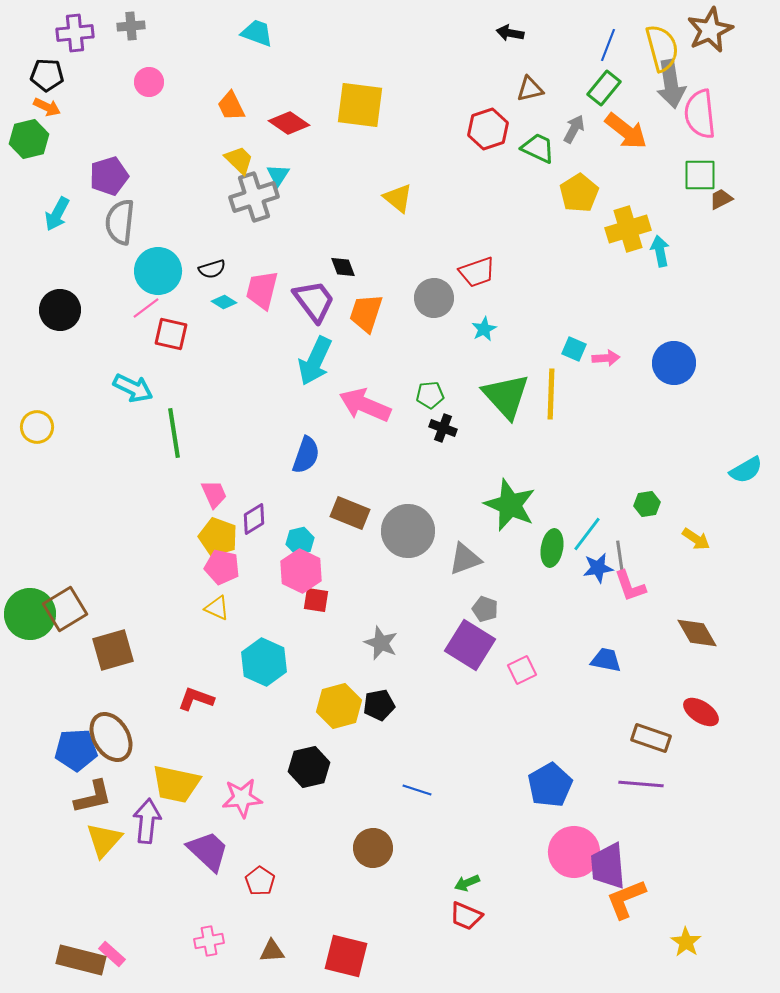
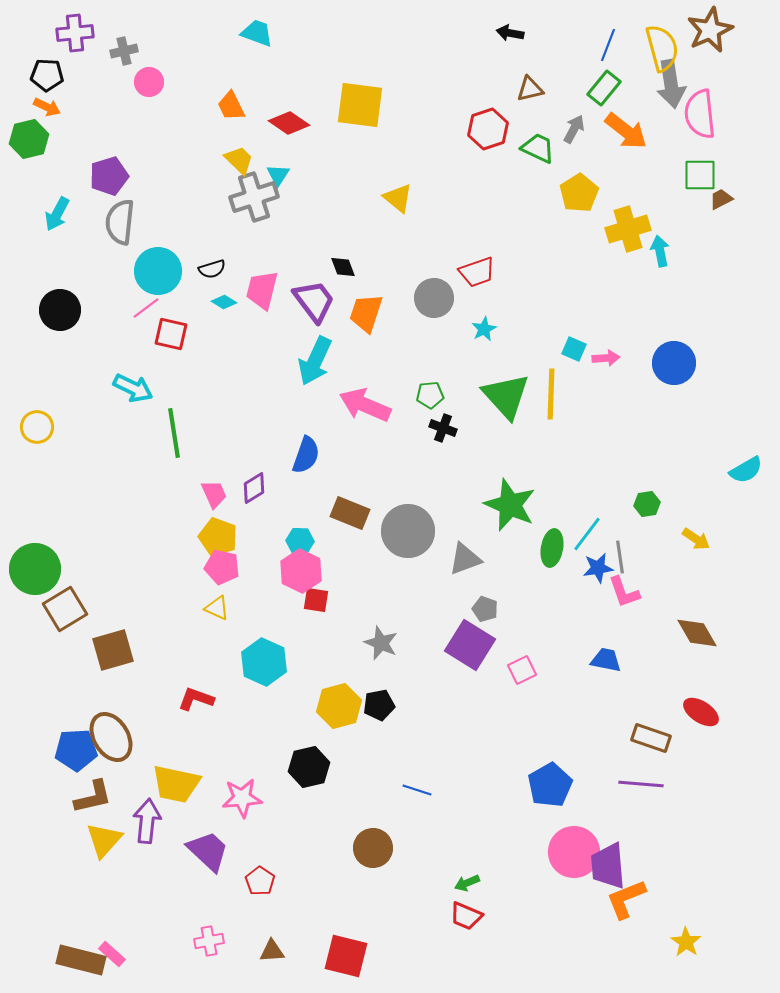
gray cross at (131, 26): moved 7 px left, 25 px down; rotated 8 degrees counterclockwise
purple diamond at (254, 519): moved 31 px up
cyan hexagon at (300, 541): rotated 16 degrees clockwise
pink L-shape at (630, 586): moved 6 px left, 6 px down
green circle at (30, 614): moved 5 px right, 45 px up
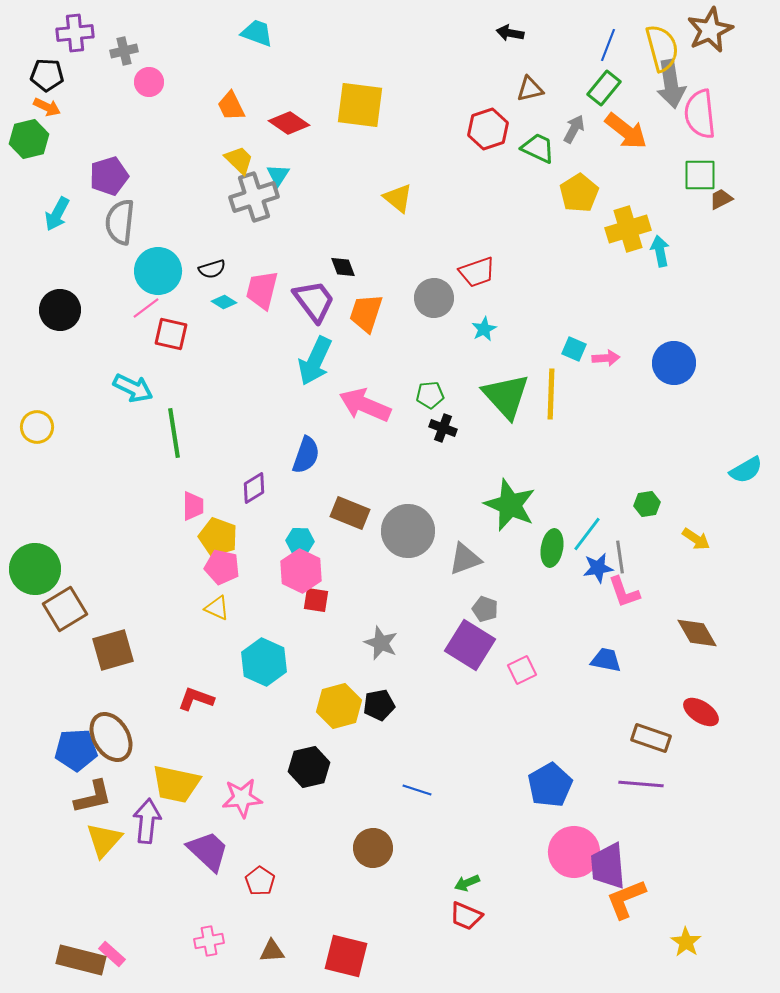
pink trapezoid at (214, 494): moved 21 px left, 12 px down; rotated 24 degrees clockwise
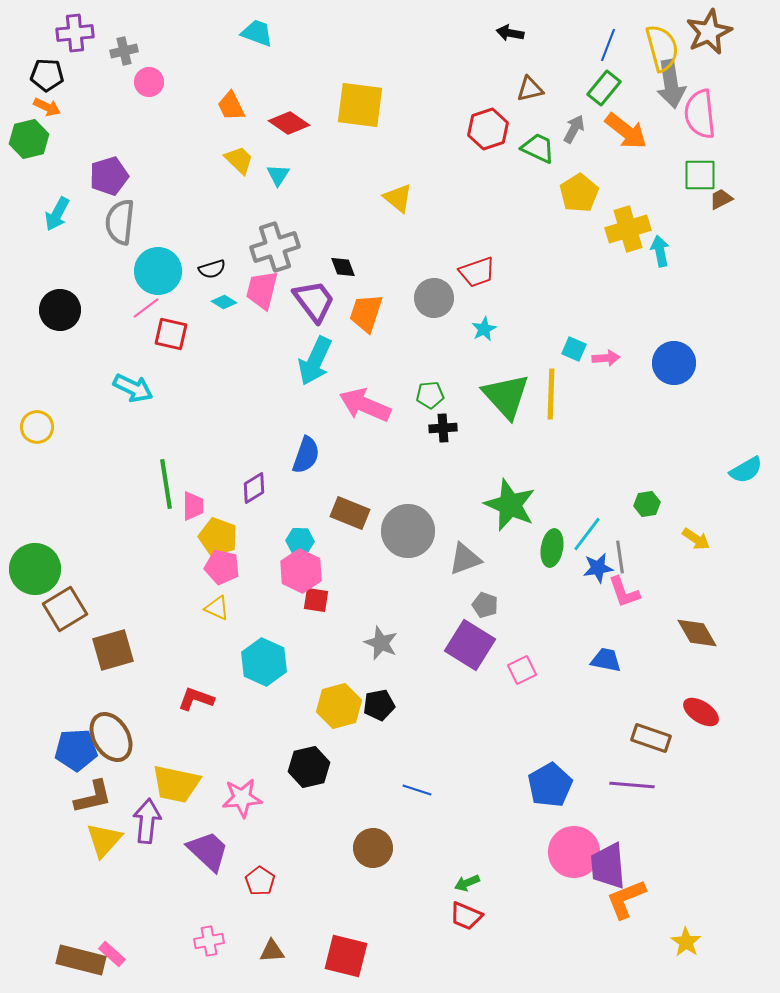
brown star at (710, 30): moved 1 px left, 2 px down
gray cross at (254, 197): moved 21 px right, 50 px down
black cross at (443, 428): rotated 24 degrees counterclockwise
green line at (174, 433): moved 8 px left, 51 px down
gray pentagon at (485, 609): moved 4 px up
purple line at (641, 784): moved 9 px left, 1 px down
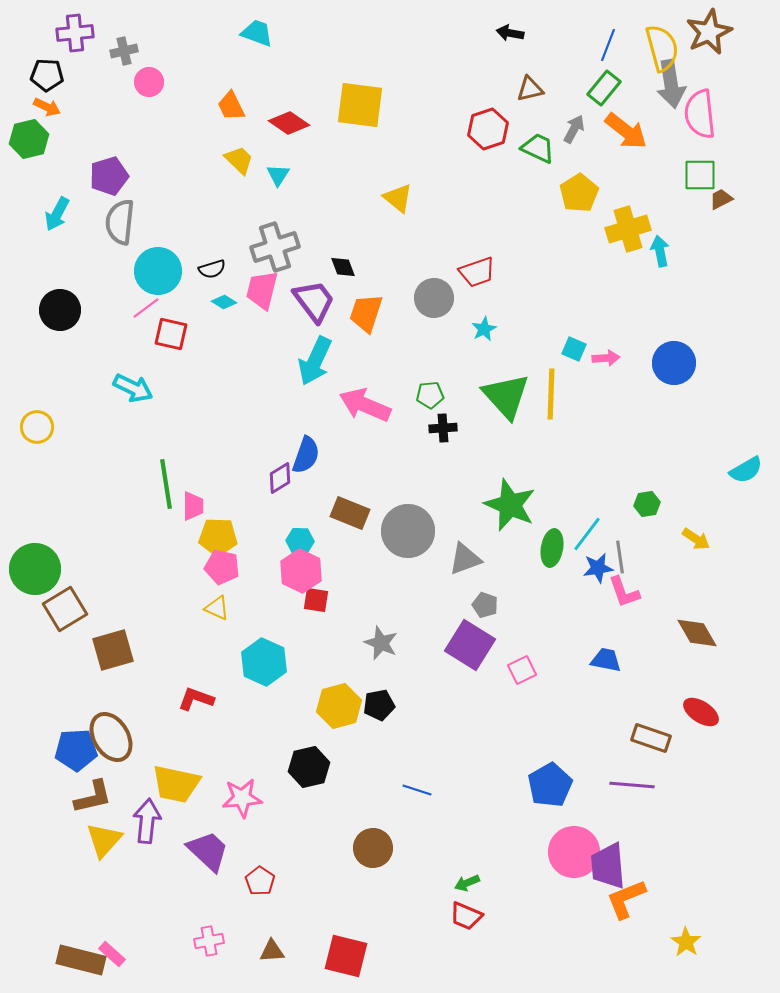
purple diamond at (254, 488): moved 26 px right, 10 px up
yellow pentagon at (218, 537): rotated 18 degrees counterclockwise
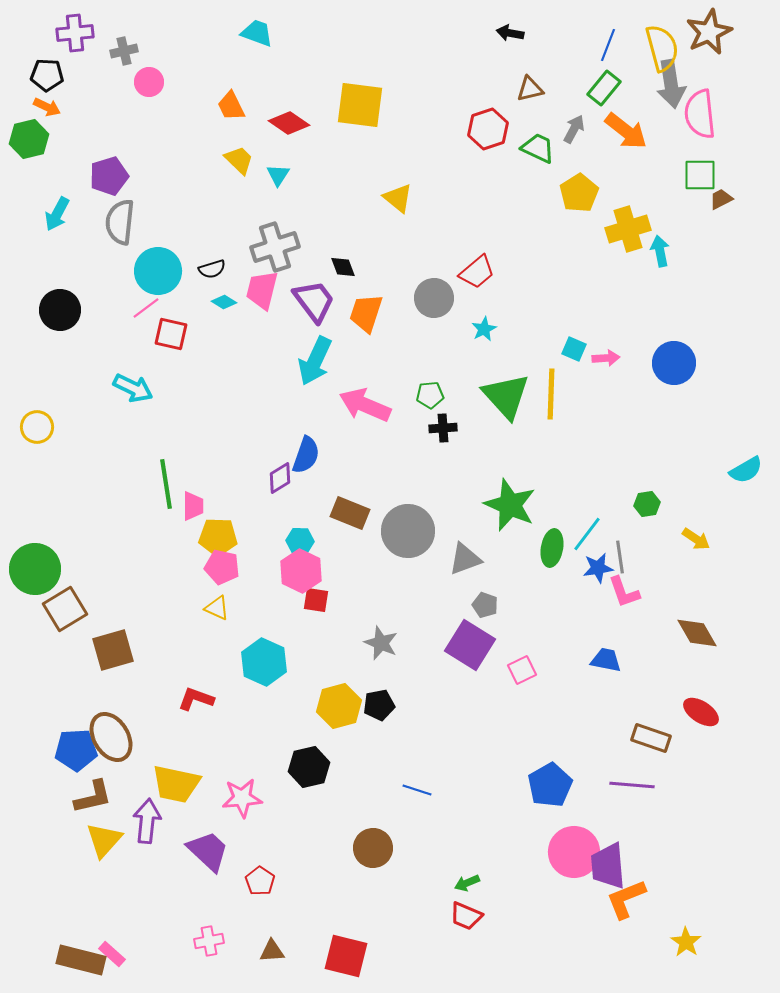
red trapezoid at (477, 272): rotated 21 degrees counterclockwise
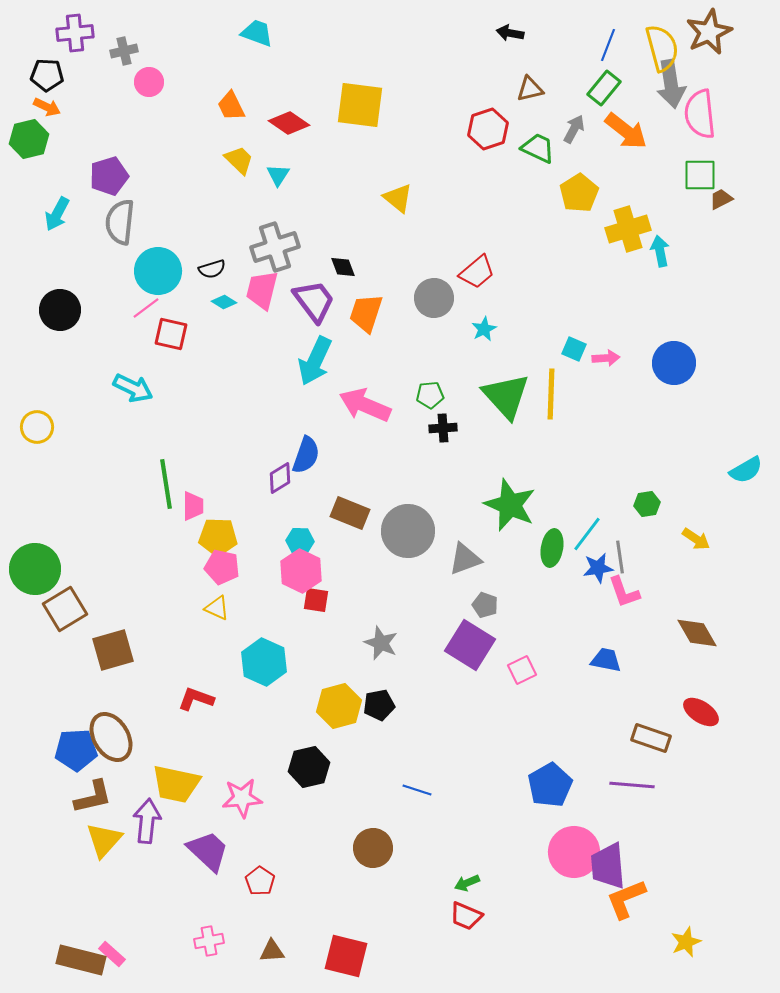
yellow star at (686, 942): rotated 16 degrees clockwise
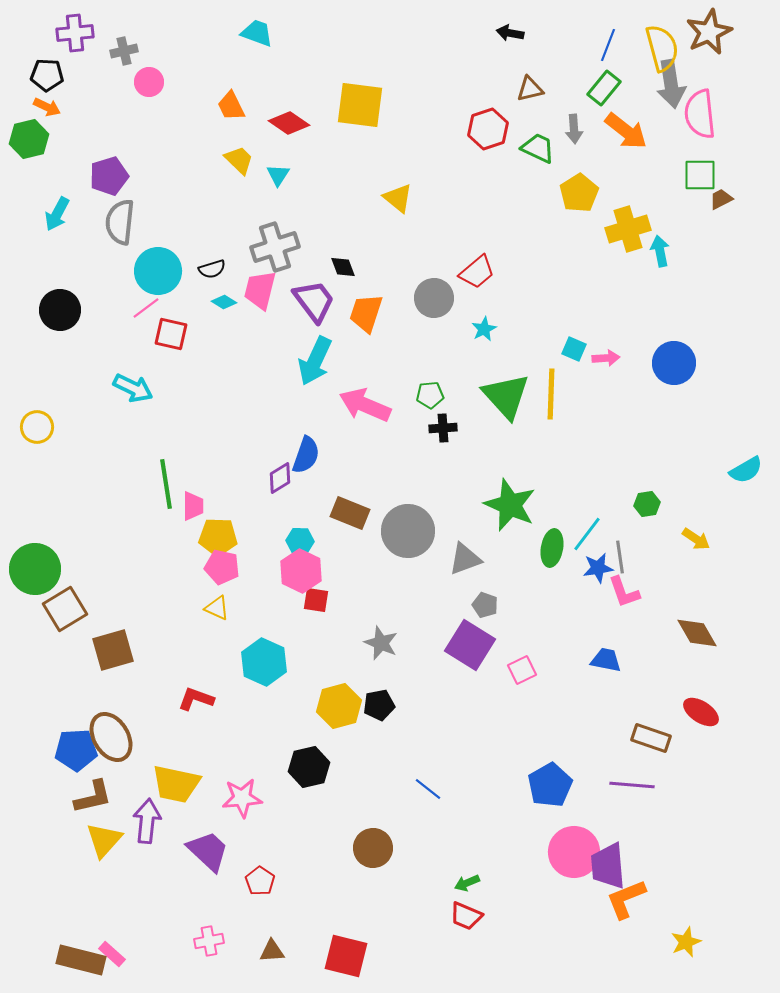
gray arrow at (574, 129): rotated 148 degrees clockwise
pink trapezoid at (262, 290): moved 2 px left
blue line at (417, 790): moved 11 px right, 1 px up; rotated 20 degrees clockwise
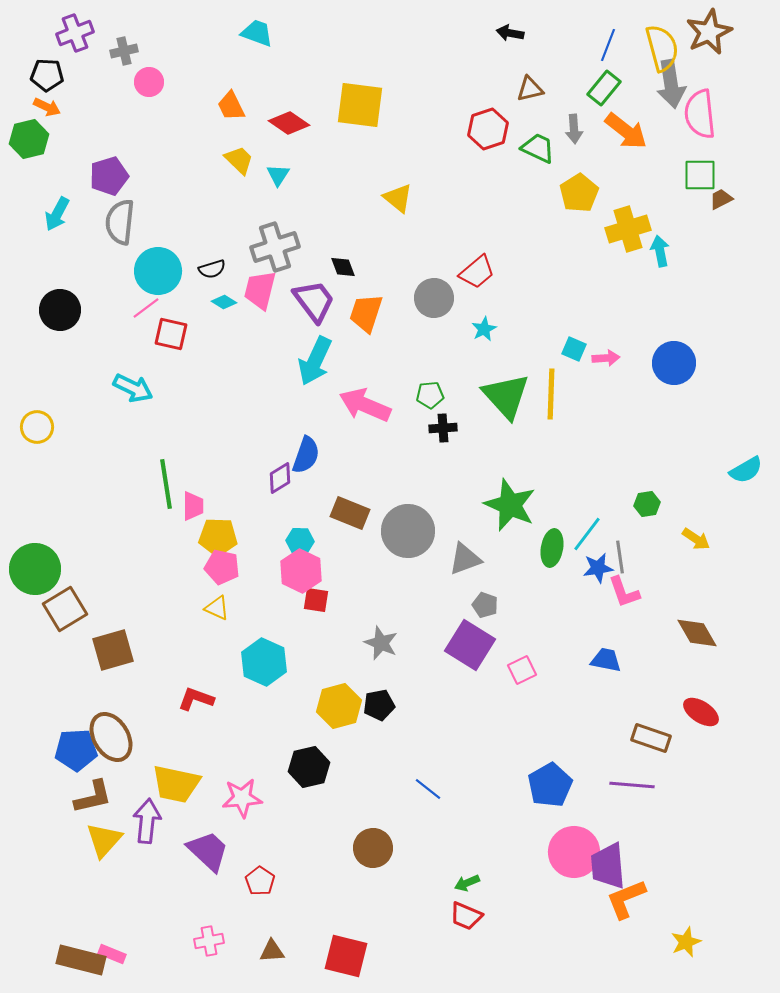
purple cross at (75, 33): rotated 15 degrees counterclockwise
pink rectangle at (112, 954): rotated 20 degrees counterclockwise
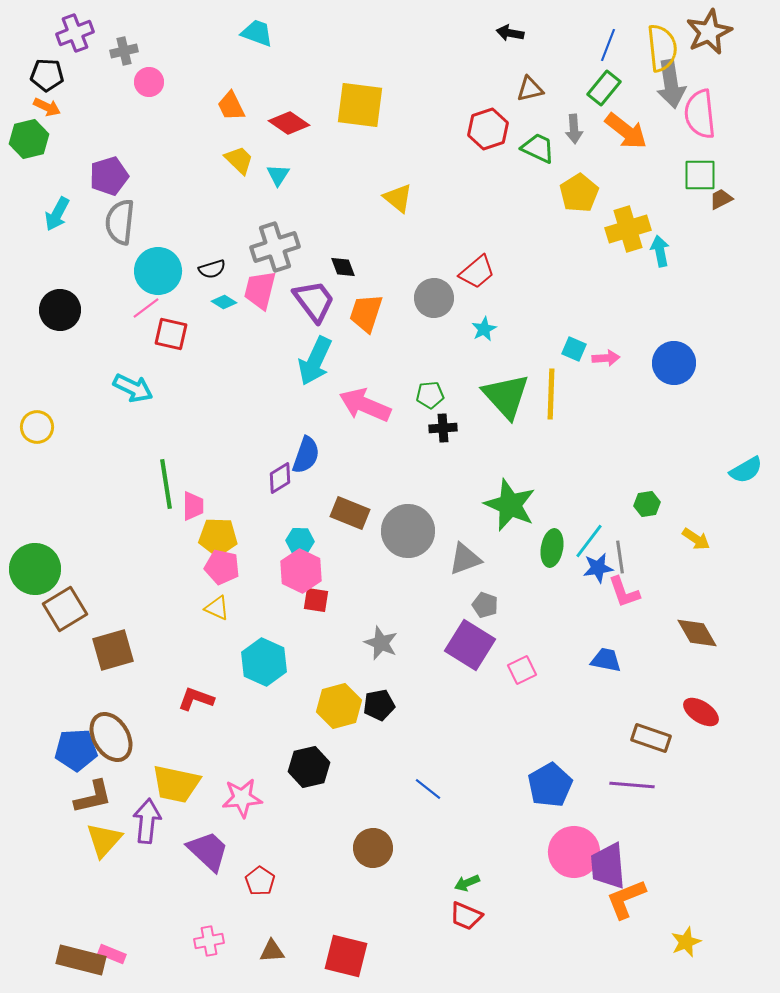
yellow semicircle at (662, 48): rotated 9 degrees clockwise
cyan line at (587, 534): moved 2 px right, 7 px down
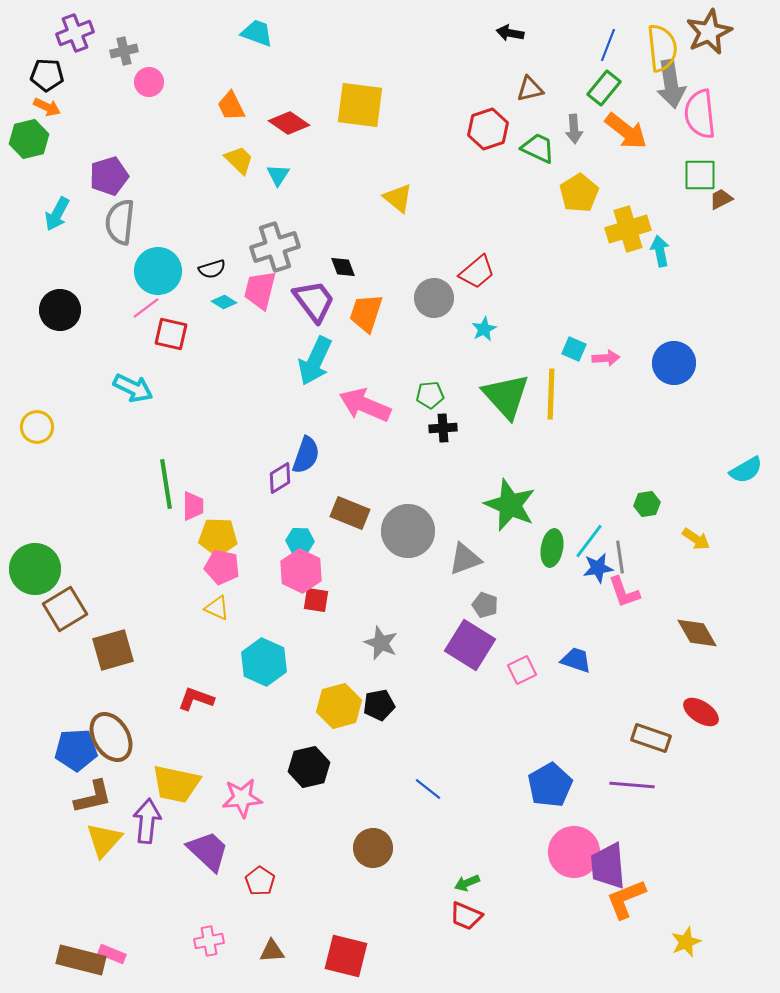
blue trapezoid at (606, 660): moved 30 px left; rotated 8 degrees clockwise
